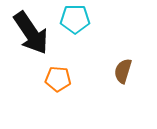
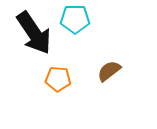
black arrow: moved 3 px right
brown semicircle: moved 14 px left; rotated 35 degrees clockwise
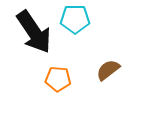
black arrow: moved 1 px up
brown semicircle: moved 1 px left, 1 px up
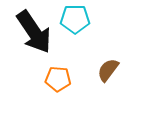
brown semicircle: rotated 15 degrees counterclockwise
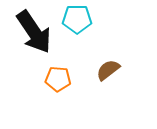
cyan pentagon: moved 2 px right
brown semicircle: rotated 15 degrees clockwise
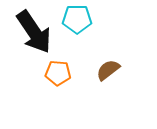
orange pentagon: moved 6 px up
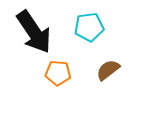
cyan pentagon: moved 12 px right, 8 px down; rotated 8 degrees counterclockwise
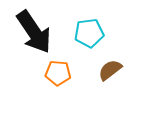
cyan pentagon: moved 6 px down
brown semicircle: moved 2 px right
